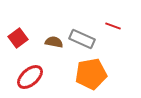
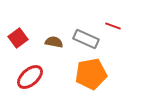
gray rectangle: moved 4 px right
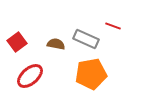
red square: moved 1 px left, 4 px down
brown semicircle: moved 2 px right, 2 px down
red ellipse: moved 1 px up
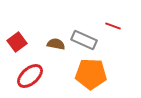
gray rectangle: moved 2 px left, 1 px down
orange pentagon: rotated 12 degrees clockwise
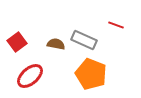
red line: moved 3 px right, 1 px up
orange pentagon: rotated 20 degrees clockwise
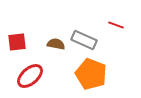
red square: rotated 30 degrees clockwise
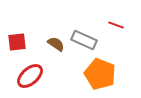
brown semicircle: rotated 24 degrees clockwise
orange pentagon: moved 9 px right
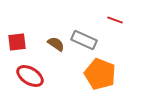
red line: moved 1 px left, 5 px up
red ellipse: rotated 72 degrees clockwise
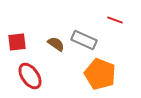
red ellipse: rotated 24 degrees clockwise
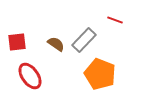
gray rectangle: rotated 70 degrees counterclockwise
